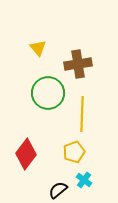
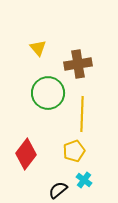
yellow pentagon: moved 1 px up
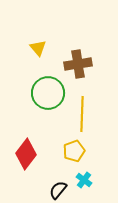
black semicircle: rotated 12 degrees counterclockwise
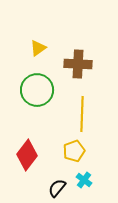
yellow triangle: rotated 36 degrees clockwise
brown cross: rotated 12 degrees clockwise
green circle: moved 11 px left, 3 px up
red diamond: moved 1 px right, 1 px down
black semicircle: moved 1 px left, 2 px up
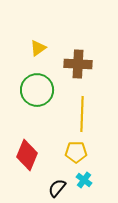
yellow pentagon: moved 2 px right, 1 px down; rotated 20 degrees clockwise
red diamond: rotated 16 degrees counterclockwise
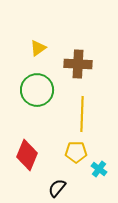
cyan cross: moved 15 px right, 11 px up
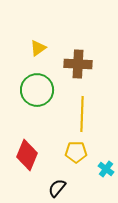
cyan cross: moved 7 px right
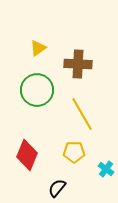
yellow line: rotated 32 degrees counterclockwise
yellow pentagon: moved 2 px left
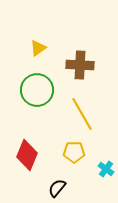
brown cross: moved 2 px right, 1 px down
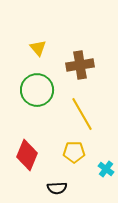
yellow triangle: rotated 36 degrees counterclockwise
brown cross: rotated 12 degrees counterclockwise
black semicircle: rotated 132 degrees counterclockwise
